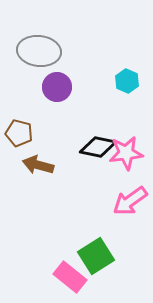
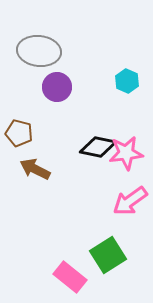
brown arrow: moved 3 px left, 4 px down; rotated 12 degrees clockwise
green square: moved 12 px right, 1 px up
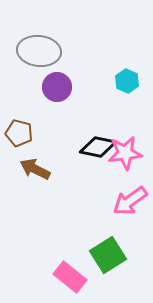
pink star: moved 1 px left
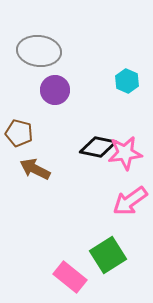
purple circle: moved 2 px left, 3 px down
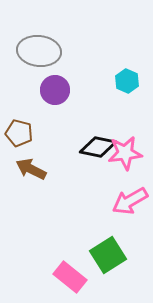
brown arrow: moved 4 px left
pink arrow: rotated 6 degrees clockwise
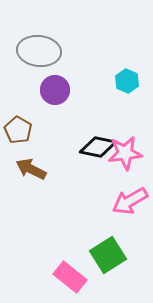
brown pentagon: moved 1 px left, 3 px up; rotated 16 degrees clockwise
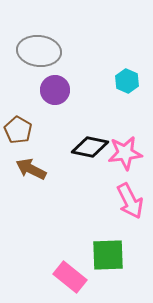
black diamond: moved 8 px left
pink arrow: rotated 87 degrees counterclockwise
green square: rotated 30 degrees clockwise
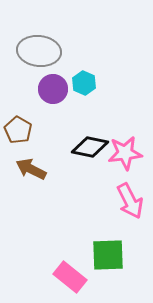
cyan hexagon: moved 43 px left, 2 px down
purple circle: moved 2 px left, 1 px up
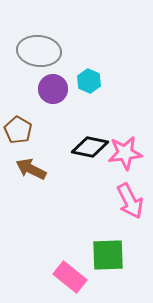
cyan hexagon: moved 5 px right, 2 px up
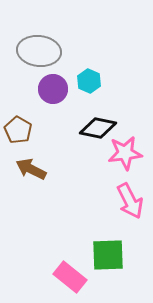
black diamond: moved 8 px right, 19 px up
